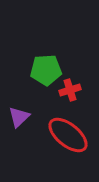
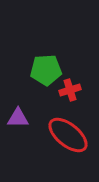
purple triangle: moved 1 px left, 1 px down; rotated 45 degrees clockwise
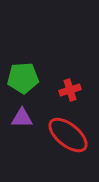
green pentagon: moved 23 px left, 8 px down
purple triangle: moved 4 px right
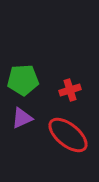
green pentagon: moved 2 px down
purple triangle: rotated 25 degrees counterclockwise
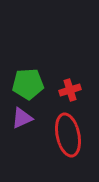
green pentagon: moved 5 px right, 4 px down
red ellipse: rotated 39 degrees clockwise
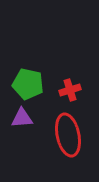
green pentagon: rotated 16 degrees clockwise
purple triangle: rotated 20 degrees clockwise
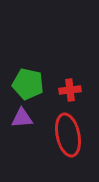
red cross: rotated 10 degrees clockwise
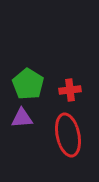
green pentagon: rotated 20 degrees clockwise
